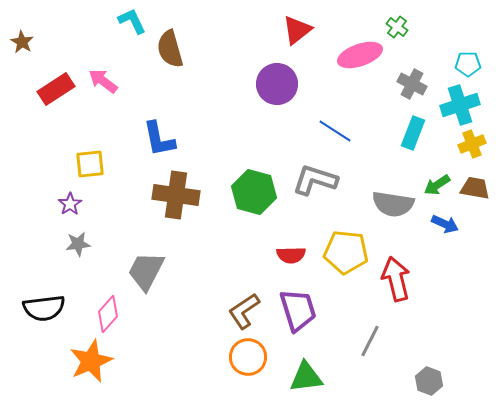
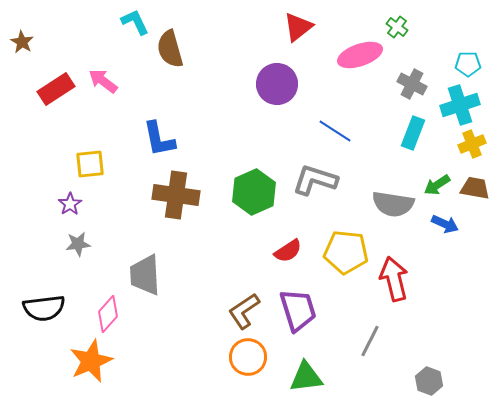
cyan L-shape: moved 3 px right, 1 px down
red triangle: moved 1 px right, 3 px up
green hexagon: rotated 21 degrees clockwise
red semicircle: moved 3 px left, 4 px up; rotated 32 degrees counterclockwise
gray trapezoid: moved 1 px left, 4 px down; rotated 30 degrees counterclockwise
red arrow: moved 2 px left
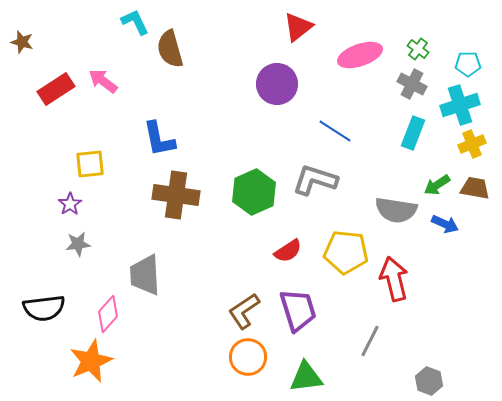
green cross: moved 21 px right, 22 px down
brown star: rotated 15 degrees counterclockwise
gray semicircle: moved 3 px right, 6 px down
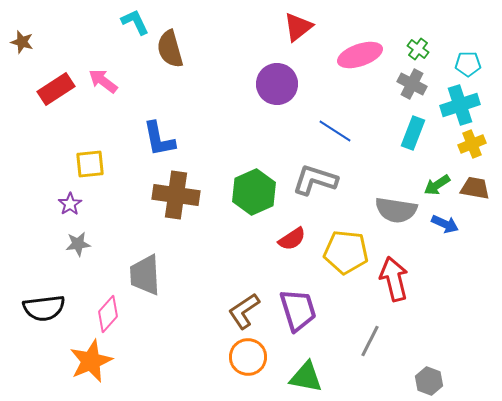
red semicircle: moved 4 px right, 12 px up
green triangle: rotated 18 degrees clockwise
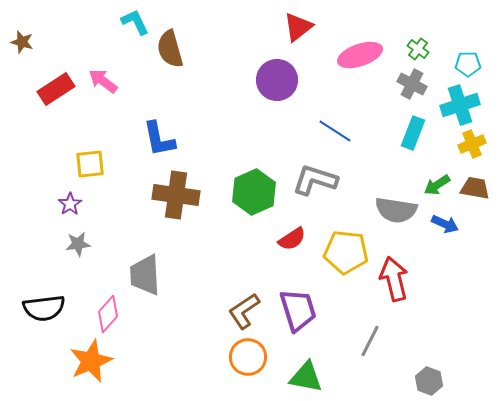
purple circle: moved 4 px up
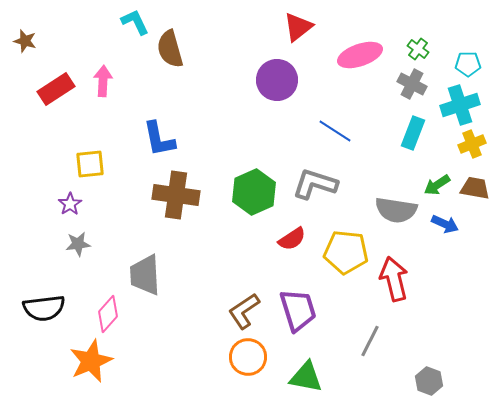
brown star: moved 3 px right, 1 px up
pink arrow: rotated 56 degrees clockwise
gray L-shape: moved 4 px down
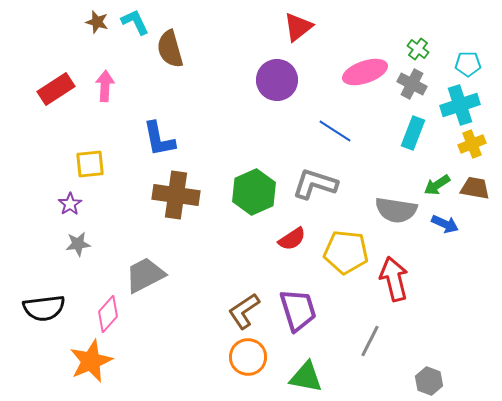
brown star: moved 72 px right, 19 px up
pink ellipse: moved 5 px right, 17 px down
pink arrow: moved 2 px right, 5 px down
gray trapezoid: rotated 66 degrees clockwise
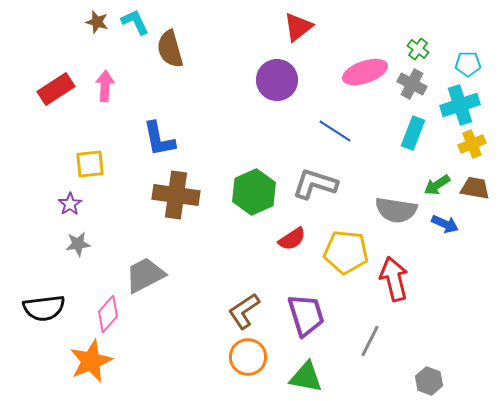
purple trapezoid: moved 8 px right, 5 px down
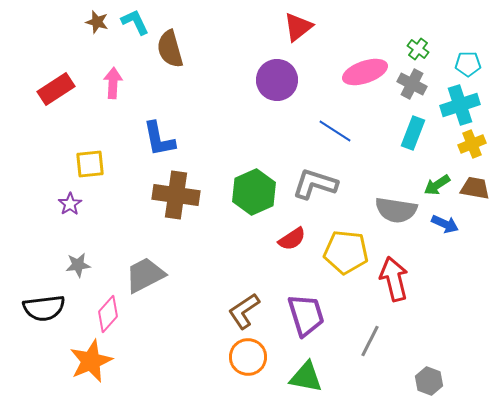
pink arrow: moved 8 px right, 3 px up
gray star: moved 21 px down
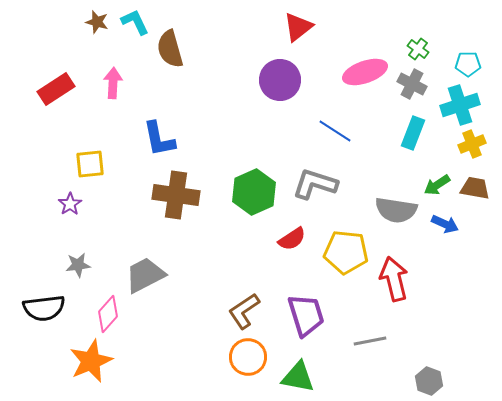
purple circle: moved 3 px right
gray line: rotated 52 degrees clockwise
green triangle: moved 8 px left
